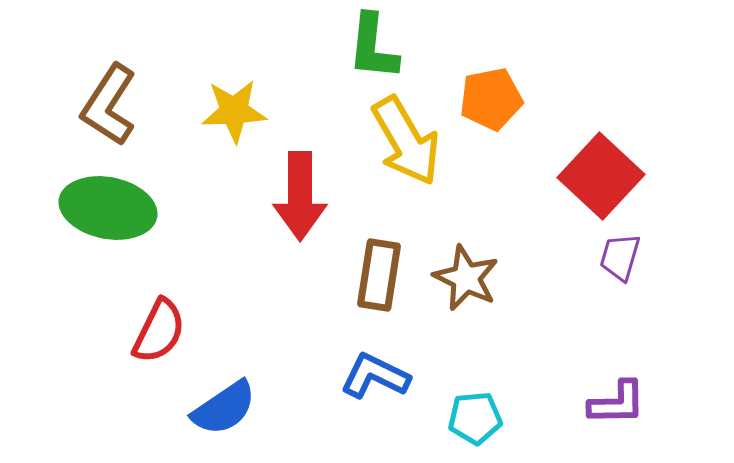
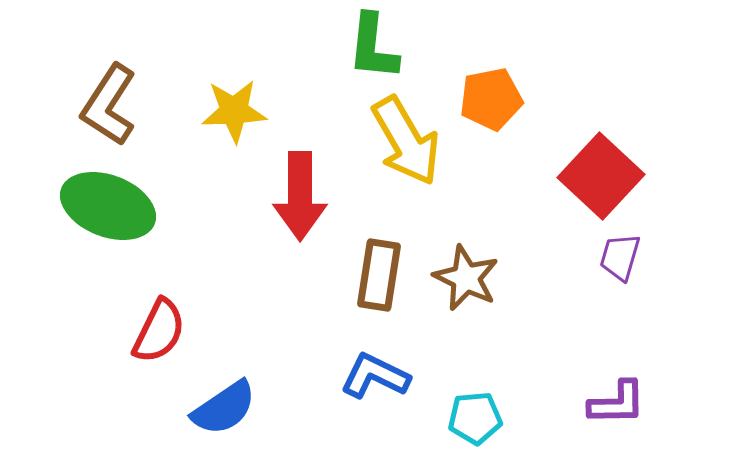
green ellipse: moved 2 px up; rotated 10 degrees clockwise
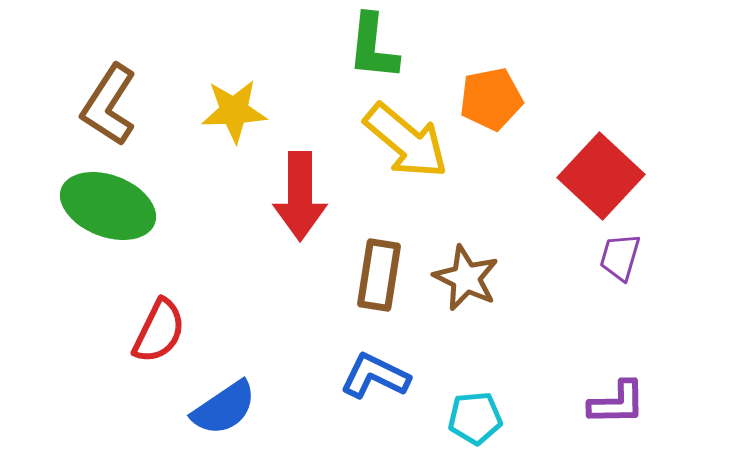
yellow arrow: rotated 20 degrees counterclockwise
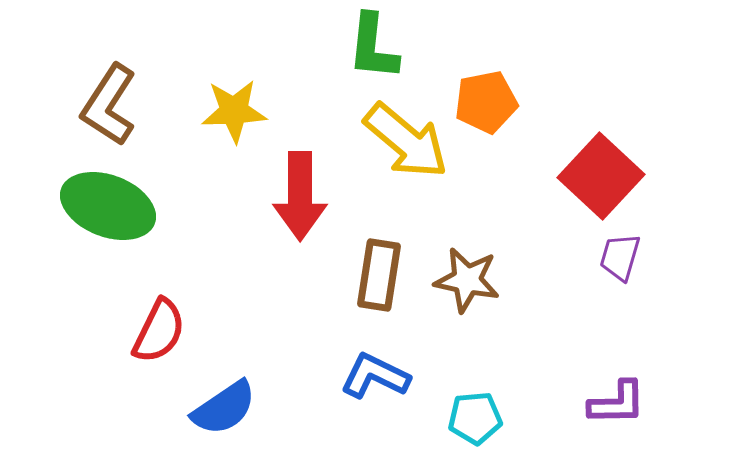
orange pentagon: moved 5 px left, 3 px down
brown star: moved 1 px right, 2 px down; rotated 14 degrees counterclockwise
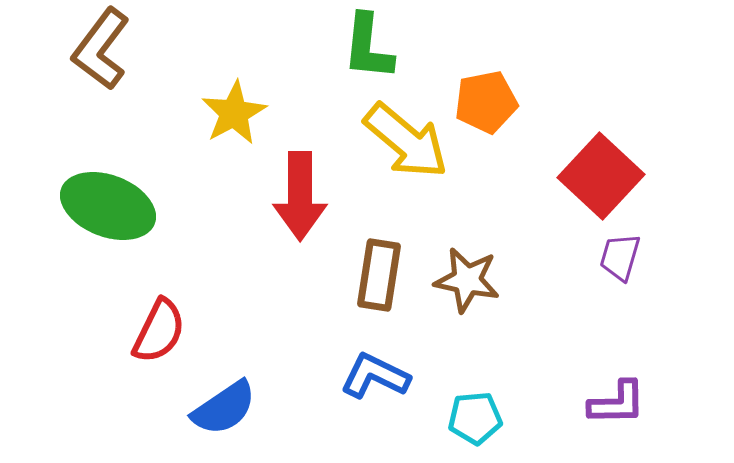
green L-shape: moved 5 px left
brown L-shape: moved 8 px left, 56 px up; rotated 4 degrees clockwise
yellow star: moved 2 px down; rotated 26 degrees counterclockwise
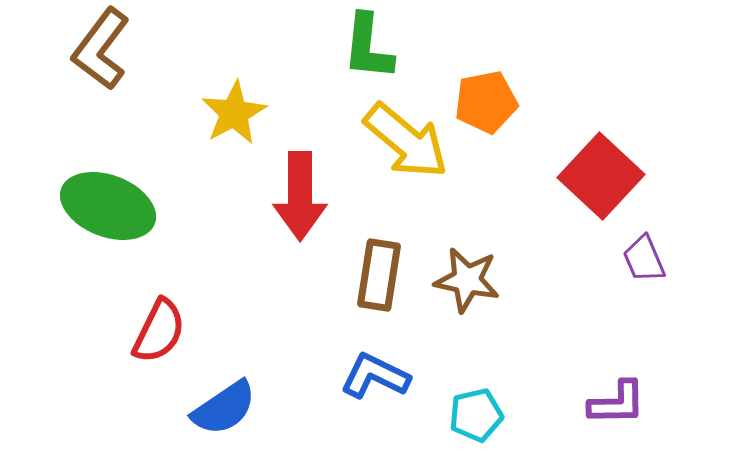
purple trapezoid: moved 24 px right, 2 px down; rotated 39 degrees counterclockwise
cyan pentagon: moved 1 px right, 3 px up; rotated 8 degrees counterclockwise
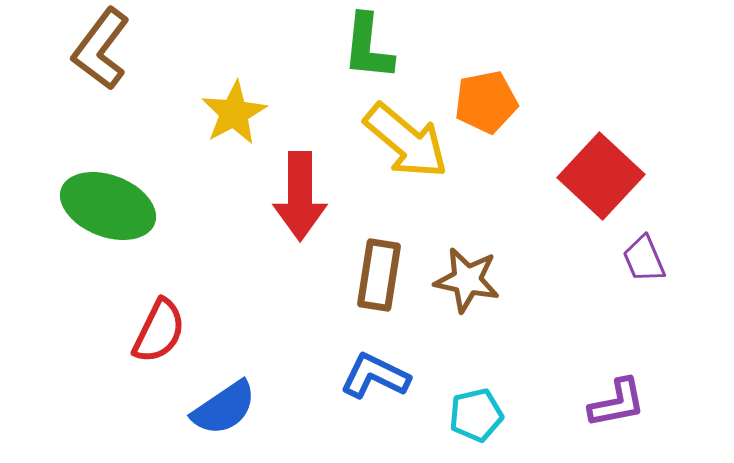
purple L-shape: rotated 10 degrees counterclockwise
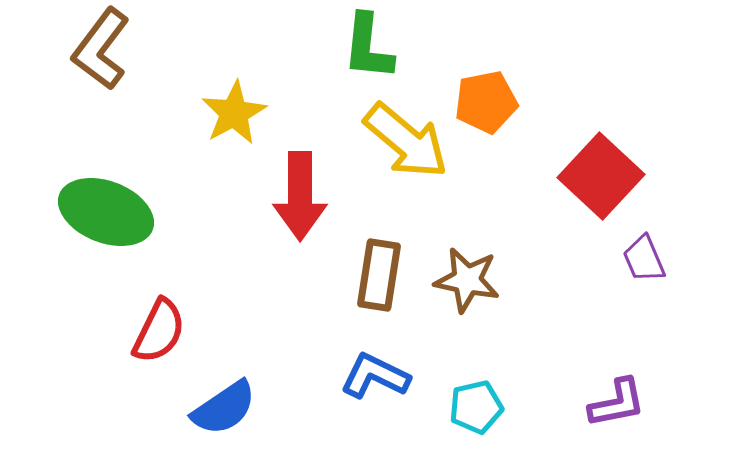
green ellipse: moved 2 px left, 6 px down
cyan pentagon: moved 8 px up
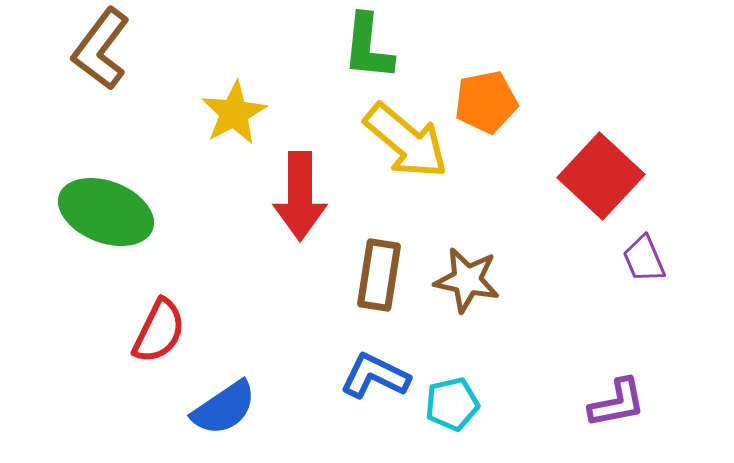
cyan pentagon: moved 24 px left, 3 px up
